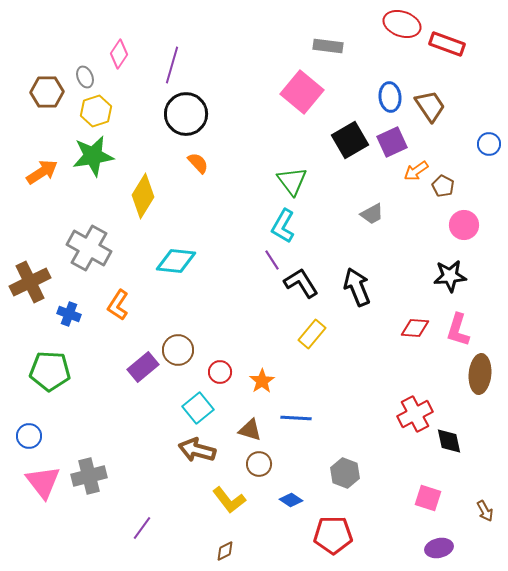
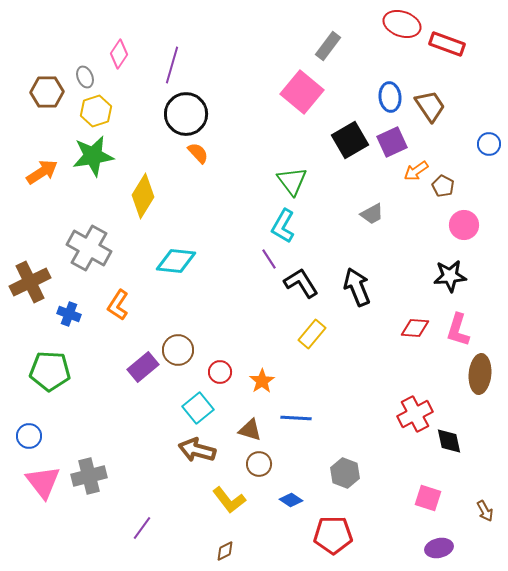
gray rectangle at (328, 46): rotated 60 degrees counterclockwise
orange semicircle at (198, 163): moved 10 px up
purple line at (272, 260): moved 3 px left, 1 px up
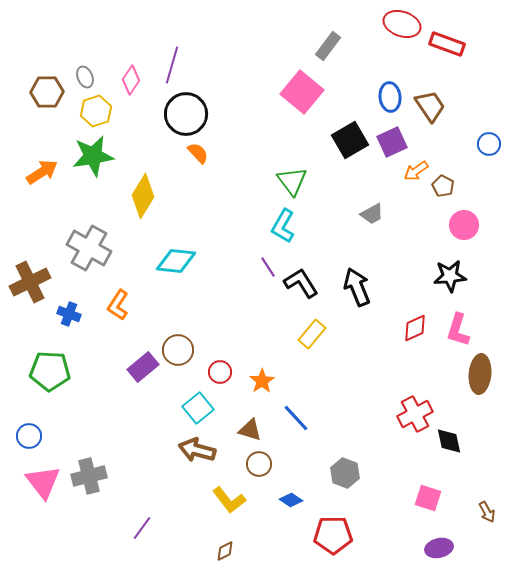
pink diamond at (119, 54): moved 12 px right, 26 px down
purple line at (269, 259): moved 1 px left, 8 px down
red diamond at (415, 328): rotated 28 degrees counterclockwise
blue line at (296, 418): rotated 44 degrees clockwise
brown arrow at (485, 511): moved 2 px right, 1 px down
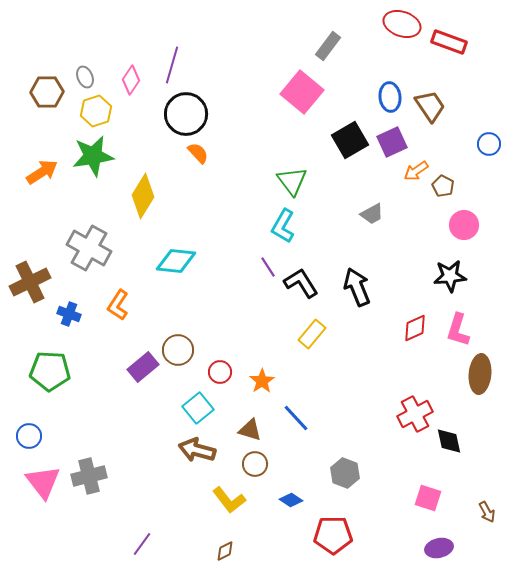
red rectangle at (447, 44): moved 2 px right, 2 px up
brown circle at (259, 464): moved 4 px left
purple line at (142, 528): moved 16 px down
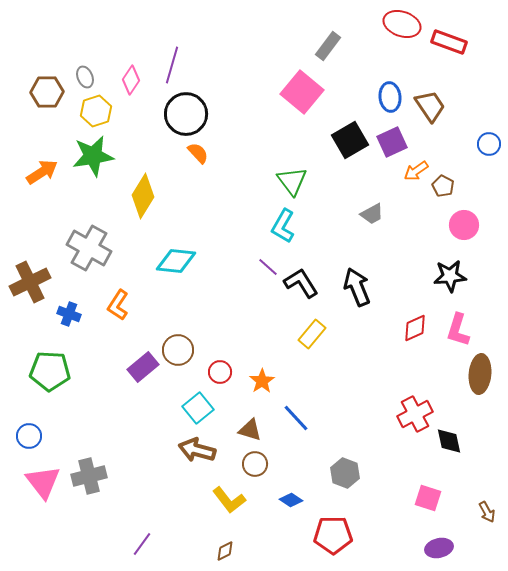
purple line at (268, 267): rotated 15 degrees counterclockwise
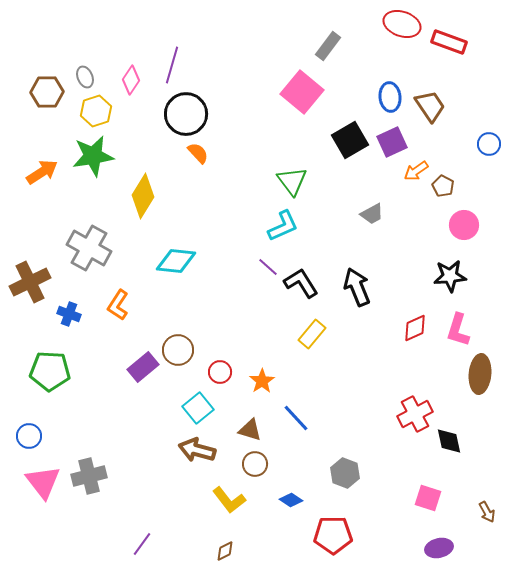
cyan L-shape at (283, 226): rotated 144 degrees counterclockwise
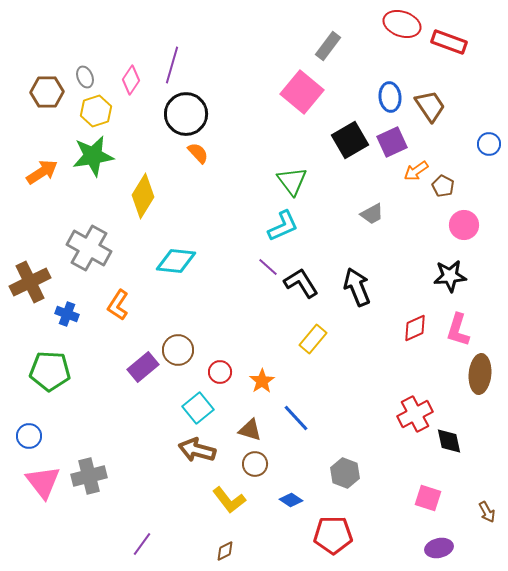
blue cross at (69, 314): moved 2 px left
yellow rectangle at (312, 334): moved 1 px right, 5 px down
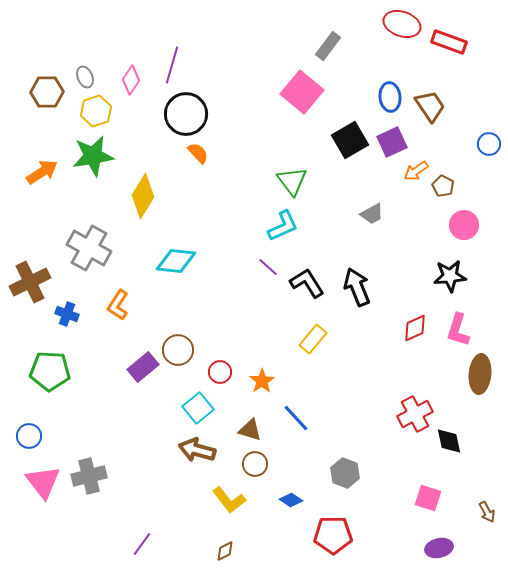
black L-shape at (301, 283): moved 6 px right
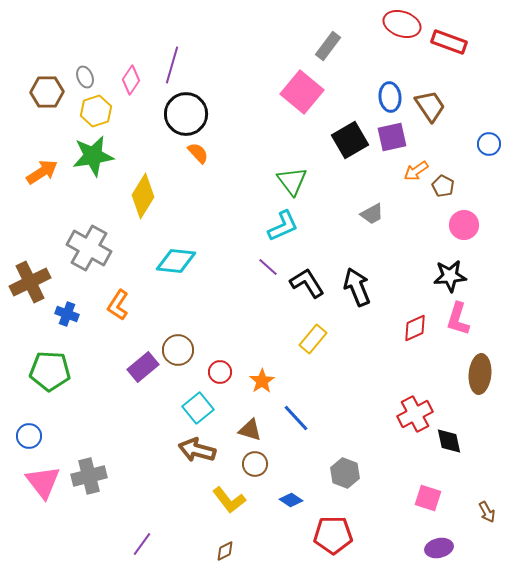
purple square at (392, 142): moved 5 px up; rotated 12 degrees clockwise
pink L-shape at (458, 330): moved 11 px up
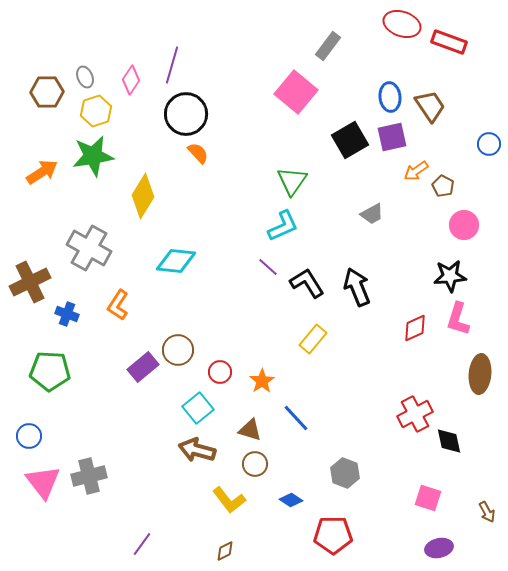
pink square at (302, 92): moved 6 px left
green triangle at (292, 181): rotated 12 degrees clockwise
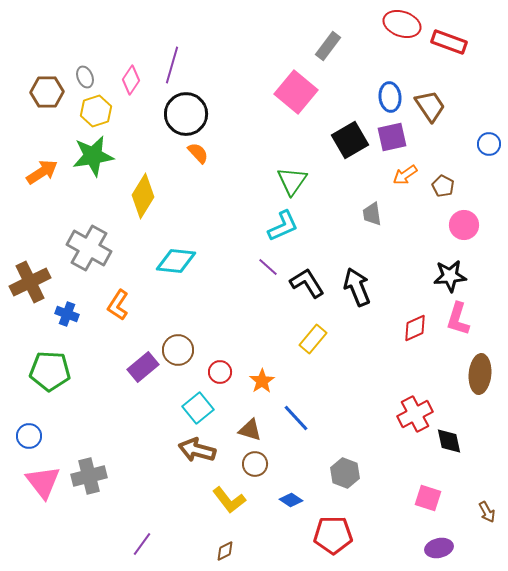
orange arrow at (416, 171): moved 11 px left, 4 px down
gray trapezoid at (372, 214): rotated 110 degrees clockwise
